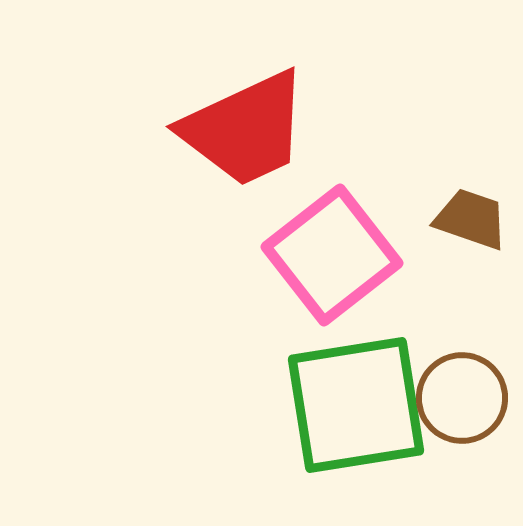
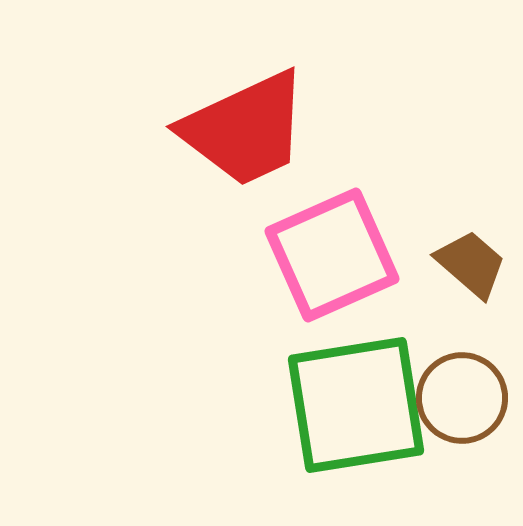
brown trapezoid: moved 45 px down; rotated 22 degrees clockwise
pink square: rotated 14 degrees clockwise
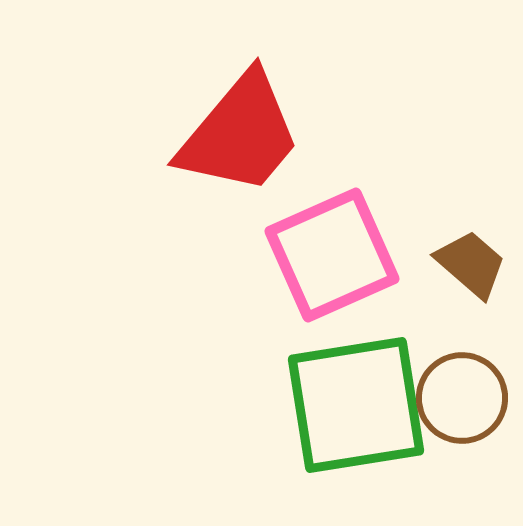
red trapezoid: moved 5 px left, 5 px down; rotated 25 degrees counterclockwise
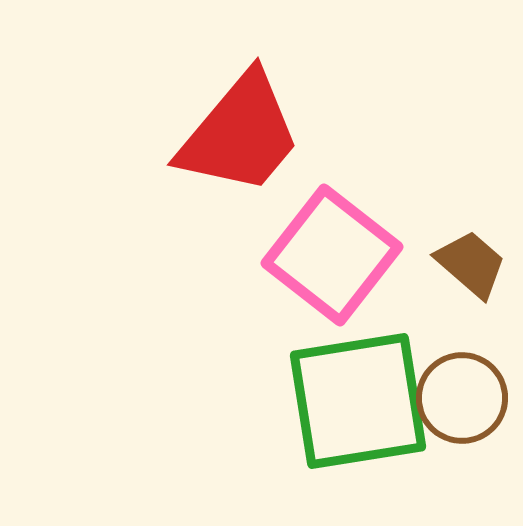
pink square: rotated 28 degrees counterclockwise
green square: moved 2 px right, 4 px up
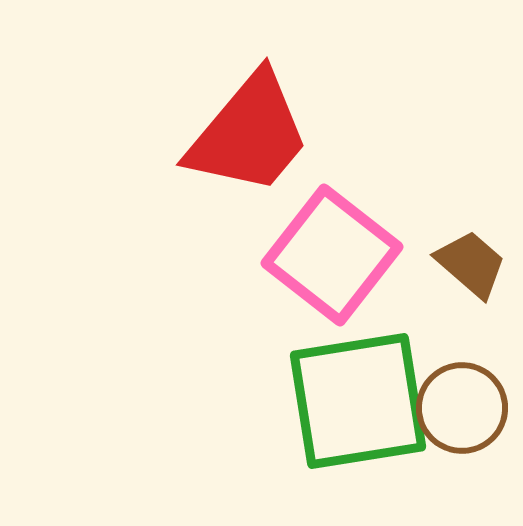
red trapezoid: moved 9 px right
brown circle: moved 10 px down
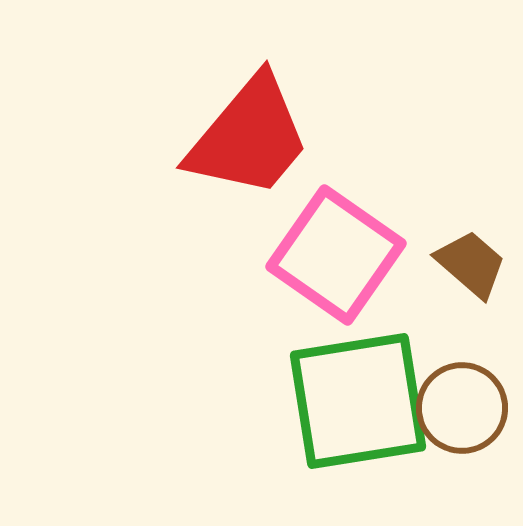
red trapezoid: moved 3 px down
pink square: moved 4 px right; rotated 3 degrees counterclockwise
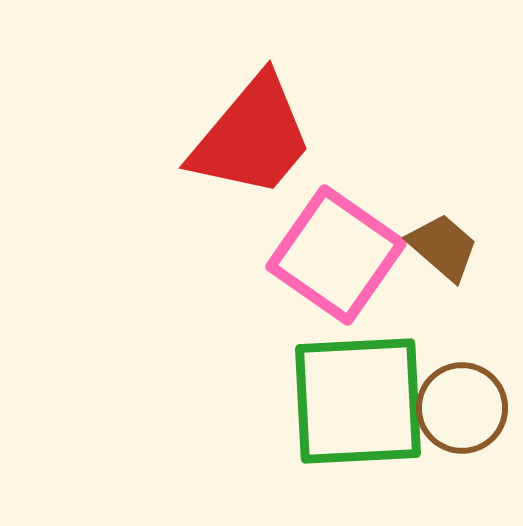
red trapezoid: moved 3 px right
brown trapezoid: moved 28 px left, 17 px up
green square: rotated 6 degrees clockwise
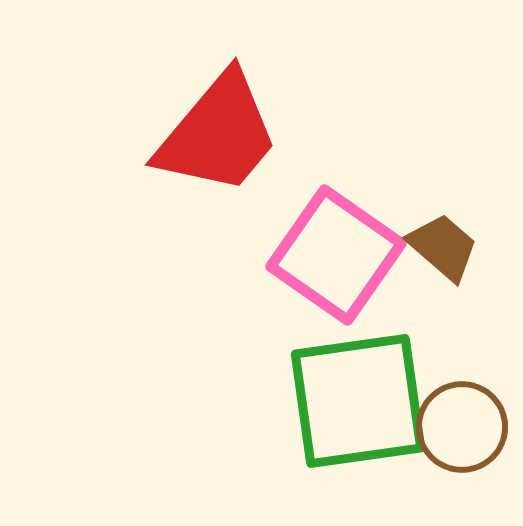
red trapezoid: moved 34 px left, 3 px up
green square: rotated 5 degrees counterclockwise
brown circle: moved 19 px down
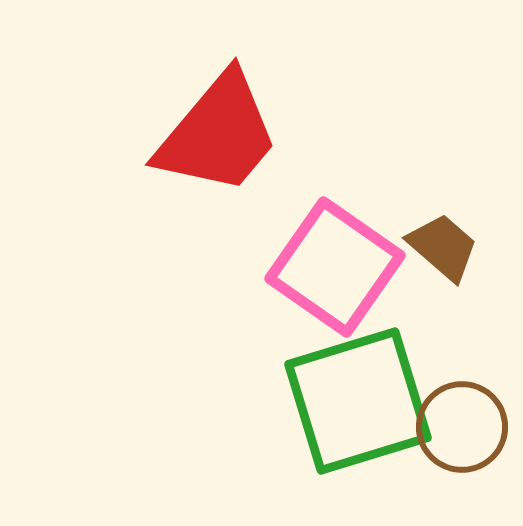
pink square: moved 1 px left, 12 px down
green square: rotated 9 degrees counterclockwise
